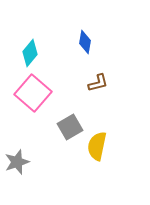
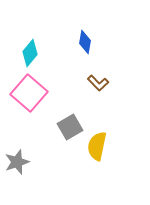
brown L-shape: rotated 60 degrees clockwise
pink square: moved 4 px left
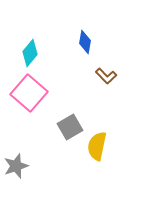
brown L-shape: moved 8 px right, 7 px up
gray star: moved 1 px left, 4 px down
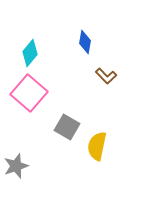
gray square: moved 3 px left; rotated 30 degrees counterclockwise
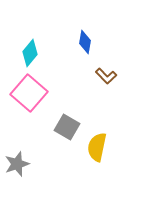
yellow semicircle: moved 1 px down
gray star: moved 1 px right, 2 px up
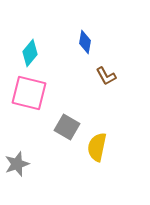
brown L-shape: rotated 15 degrees clockwise
pink square: rotated 27 degrees counterclockwise
